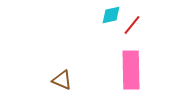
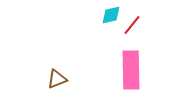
brown triangle: moved 5 px left, 1 px up; rotated 45 degrees counterclockwise
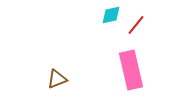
red line: moved 4 px right
pink rectangle: rotated 12 degrees counterclockwise
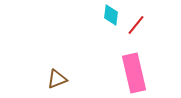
cyan diamond: rotated 70 degrees counterclockwise
pink rectangle: moved 3 px right, 3 px down
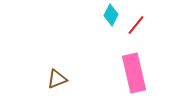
cyan diamond: rotated 20 degrees clockwise
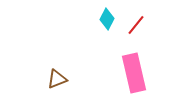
cyan diamond: moved 4 px left, 4 px down
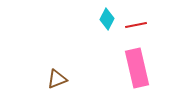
red line: rotated 40 degrees clockwise
pink rectangle: moved 3 px right, 5 px up
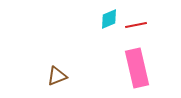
cyan diamond: moved 2 px right; rotated 40 degrees clockwise
brown triangle: moved 3 px up
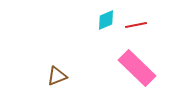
cyan diamond: moved 3 px left, 1 px down
pink rectangle: rotated 33 degrees counterclockwise
